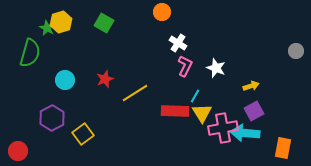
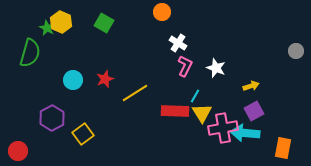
yellow hexagon: rotated 20 degrees counterclockwise
cyan circle: moved 8 px right
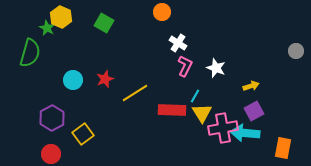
yellow hexagon: moved 5 px up
red rectangle: moved 3 px left, 1 px up
red circle: moved 33 px right, 3 px down
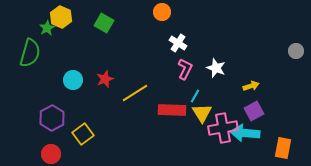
green star: rotated 14 degrees clockwise
pink L-shape: moved 3 px down
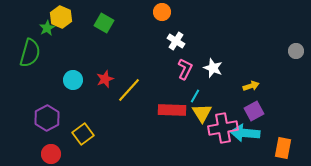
white cross: moved 2 px left, 2 px up
white star: moved 3 px left
yellow line: moved 6 px left, 3 px up; rotated 16 degrees counterclockwise
purple hexagon: moved 5 px left
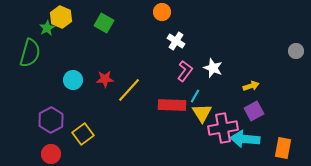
pink L-shape: moved 2 px down; rotated 10 degrees clockwise
red star: rotated 18 degrees clockwise
red rectangle: moved 5 px up
purple hexagon: moved 4 px right, 2 px down
cyan arrow: moved 6 px down
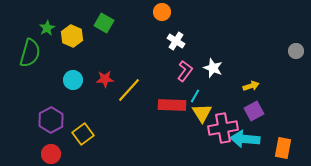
yellow hexagon: moved 11 px right, 19 px down
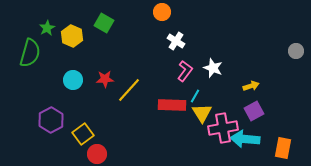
red circle: moved 46 px right
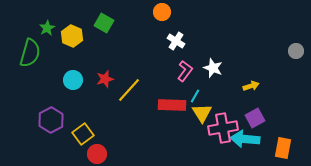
red star: rotated 12 degrees counterclockwise
purple square: moved 1 px right, 7 px down
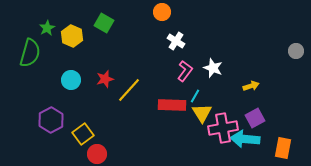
cyan circle: moved 2 px left
